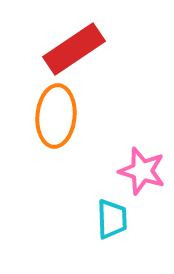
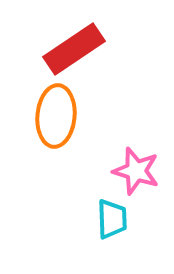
pink star: moved 6 px left
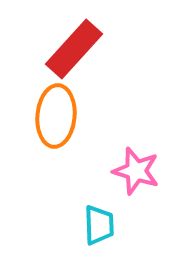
red rectangle: rotated 14 degrees counterclockwise
cyan trapezoid: moved 13 px left, 6 px down
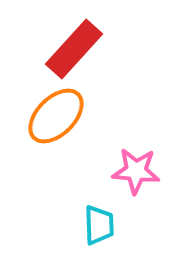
orange ellipse: rotated 40 degrees clockwise
pink star: rotated 12 degrees counterclockwise
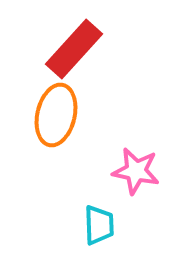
orange ellipse: moved 1 px up; rotated 32 degrees counterclockwise
pink star: rotated 6 degrees clockwise
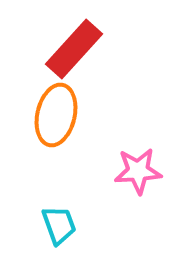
pink star: moved 2 px right; rotated 15 degrees counterclockwise
cyan trapezoid: moved 40 px left; rotated 18 degrees counterclockwise
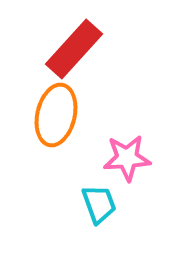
pink star: moved 11 px left, 13 px up
cyan trapezoid: moved 40 px right, 21 px up
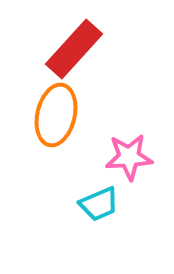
pink star: moved 2 px right, 1 px up
cyan trapezoid: rotated 87 degrees clockwise
